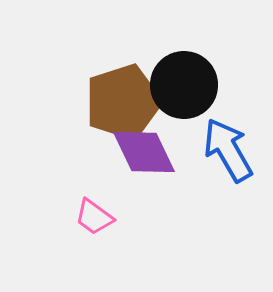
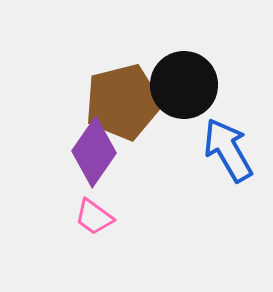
brown pentagon: rotated 4 degrees clockwise
purple diamond: moved 50 px left; rotated 60 degrees clockwise
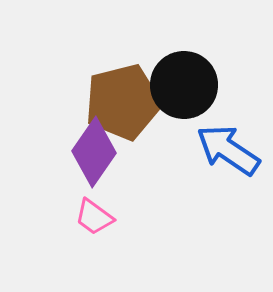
blue arrow: rotated 26 degrees counterclockwise
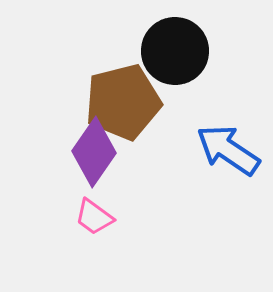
black circle: moved 9 px left, 34 px up
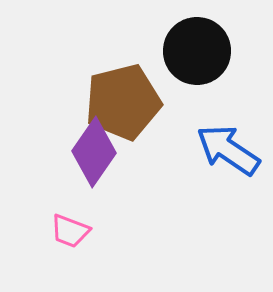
black circle: moved 22 px right
pink trapezoid: moved 24 px left, 14 px down; rotated 15 degrees counterclockwise
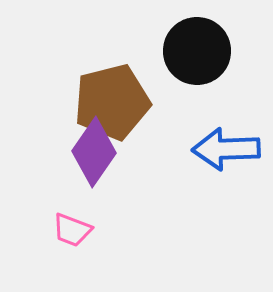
brown pentagon: moved 11 px left
blue arrow: moved 2 px left, 1 px up; rotated 36 degrees counterclockwise
pink trapezoid: moved 2 px right, 1 px up
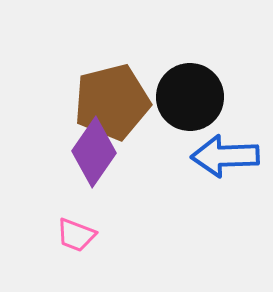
black circle: moved 7 px left, 46 px down
blue arrow: moved 1 px left, 7 px down
pink trapezoid: moved 4 px right, 5 px down
